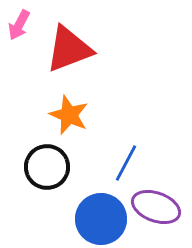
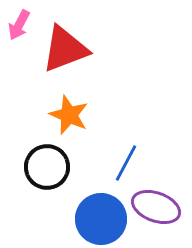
red triangle: moved 4 px left
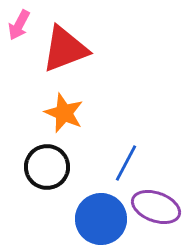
orange star: moved 5 px left, 2 px up
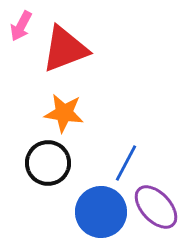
pink arrow: moved 2 px right, 1 px down
orange star: rotated 15 degrees counterclockwise
black circle: moved 1 px right, 4 px up
purple ellipse: rotated 27 degrees clockwise
blue circle: moved 7 px up
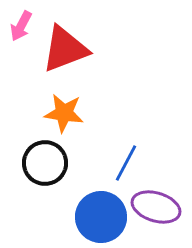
black circle: moved 3 px left
purple ellipse: rotated 30 degrees counterclockwise
blue circle: moved 5 px down
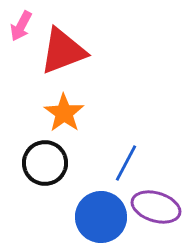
red triangle: moved 2 px left, 2 px down
orange star: rotated 27 degrees clockwise
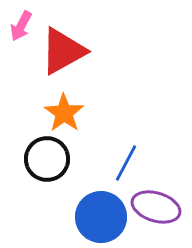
red triangle: rotated 8 degrees counterclockwise
black circle: moved 2 px right, 4 px up
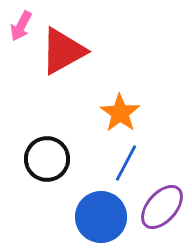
orange star: moved 56 px right
purple ellipse: moved 6 px right; rotated 66 degrees counterclockwise
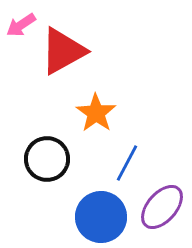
pink arrow: moved 1 px up; rotated 28 degrees clockwise
orange star: moved 24 px left
blue line: moved 1 px right
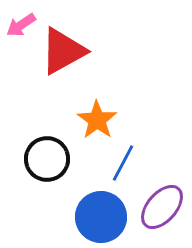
orange star: moved 1 px right, 7 px down
blue line: moved 4 px left
